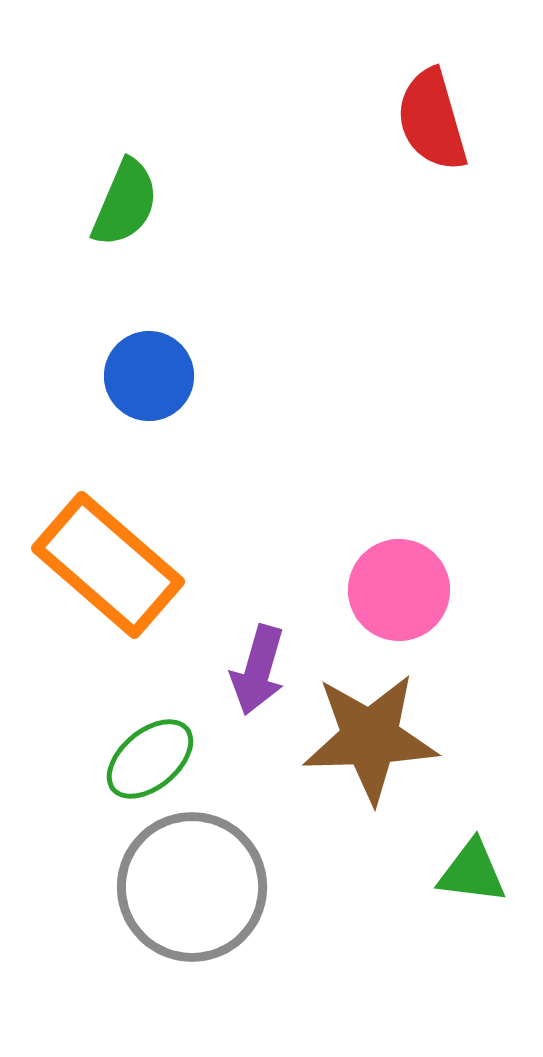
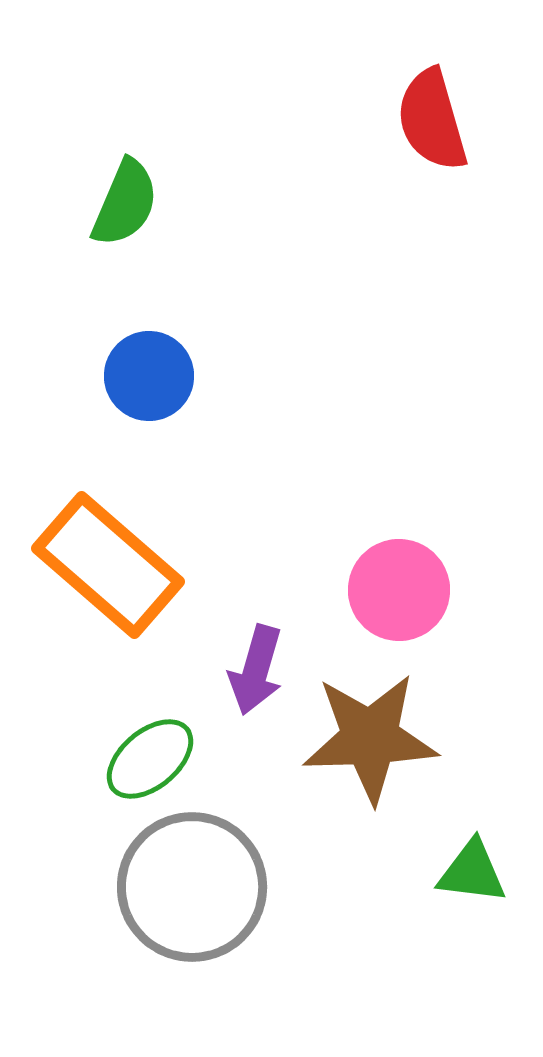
purple arrow: moved 2 px left
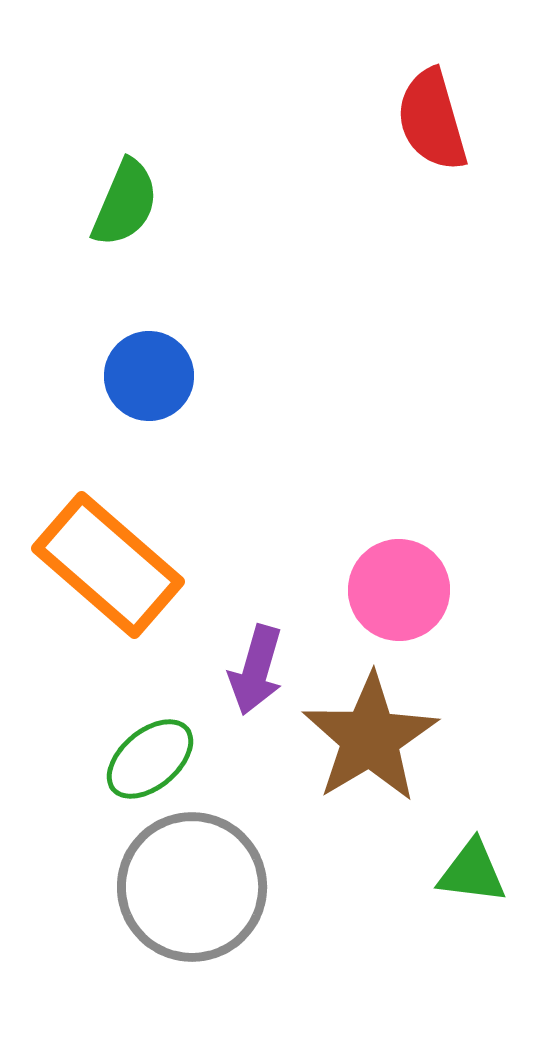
brown star: rotated 29 degrees counterclockwise
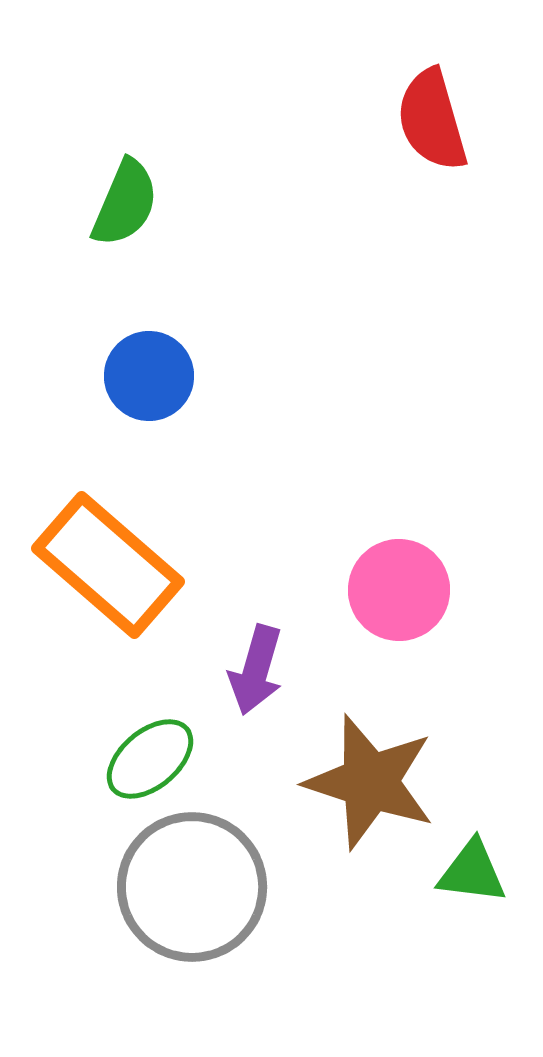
brown star: moved 44 px down; rotated 23 degrees counterclockwise
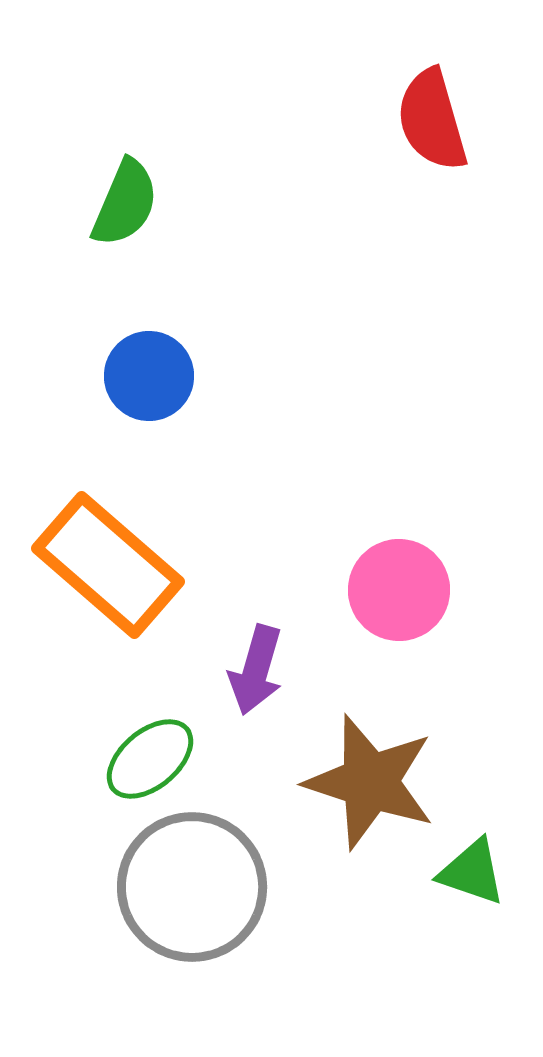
green triangle: rotated 12 degrees clockwise
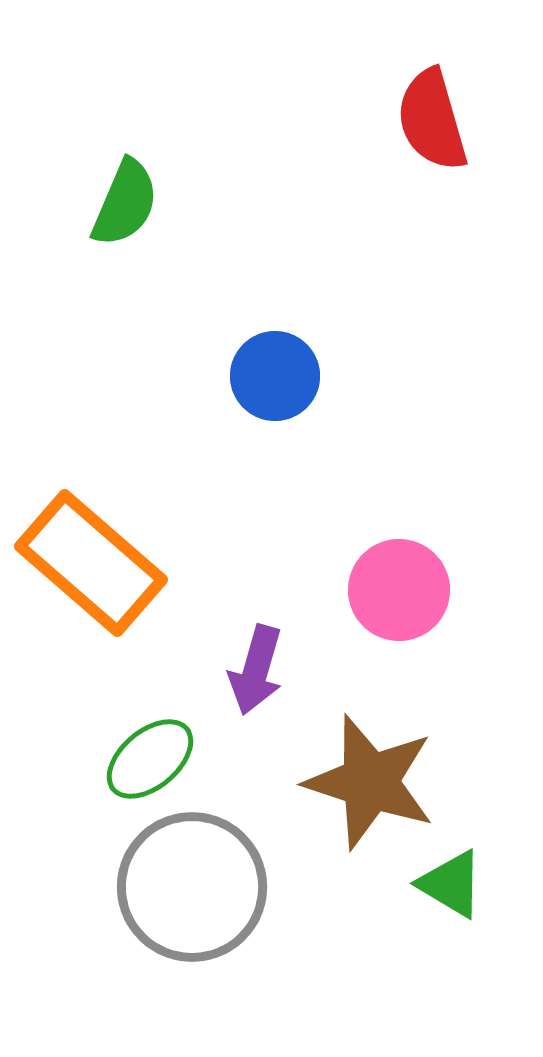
blue circle: moved 126 px right
orange rectangle: moved 17 px left, 2 px up
green triangle: moved 21 px left, 12 px down; rotated 12 degrees clockwise
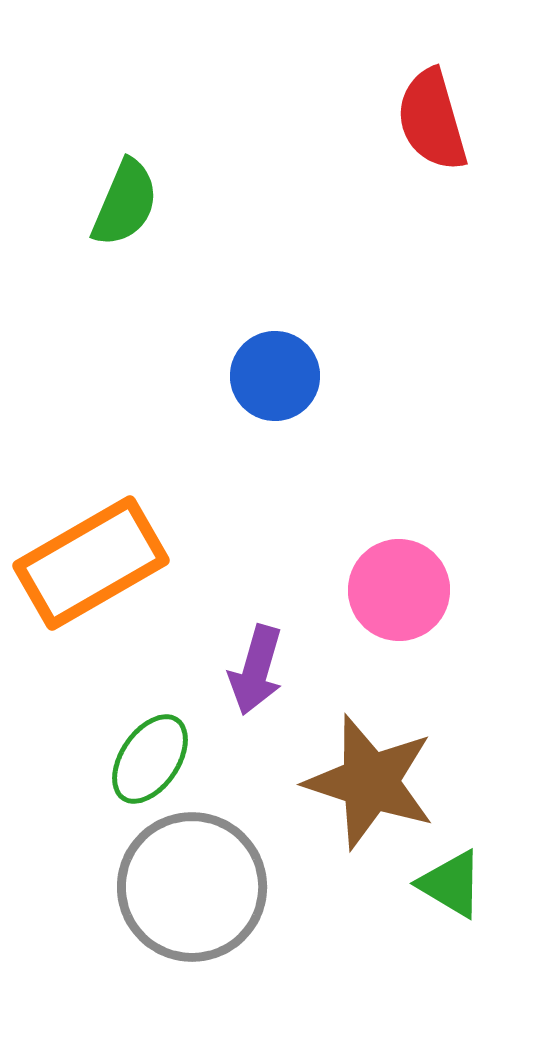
orange rectangle: rotated 71 degrees counterclockwise
green ellipse: rotated 16 degrees counterclockwise
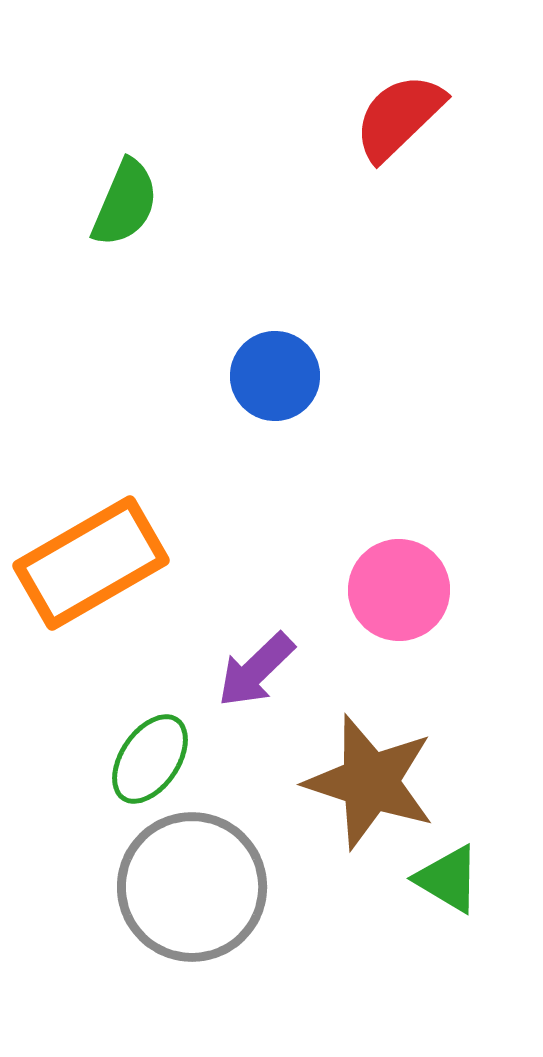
red semicircle: moved 33 px left, 3 px up; rotated 62 degrees clockwise
purple arrow: rotated 30 degrees clockwise
green triangle: moved 3 px left, 5 px up
